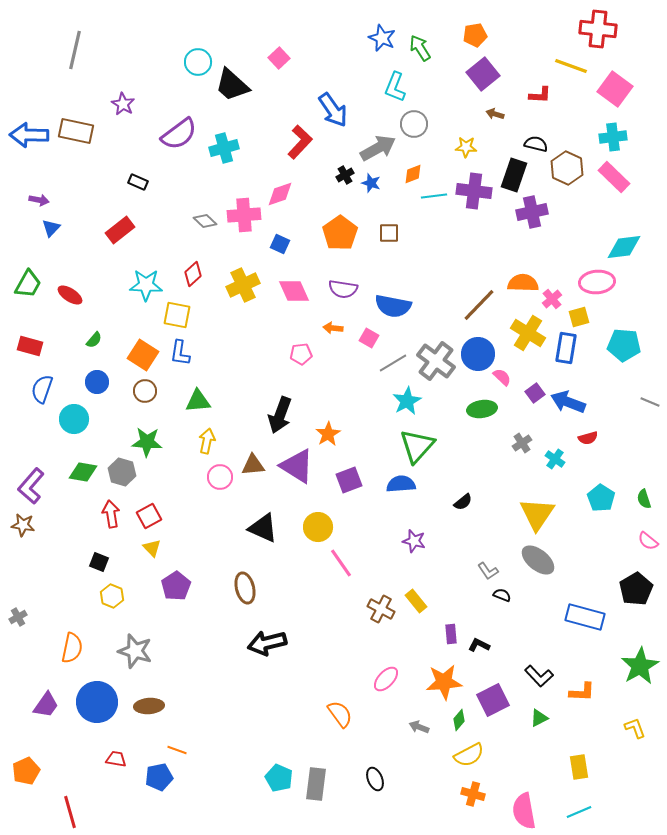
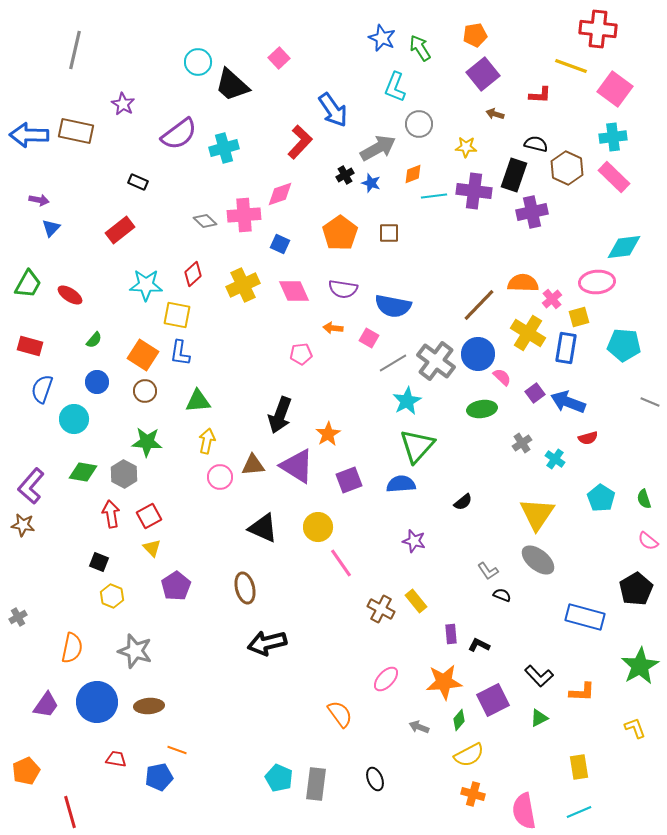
gray circle at (414, 124): moved 5 px right
gray hexagon at (122, 472): moved 2 px right, 2 px down; rotated 12 degrees clockwise
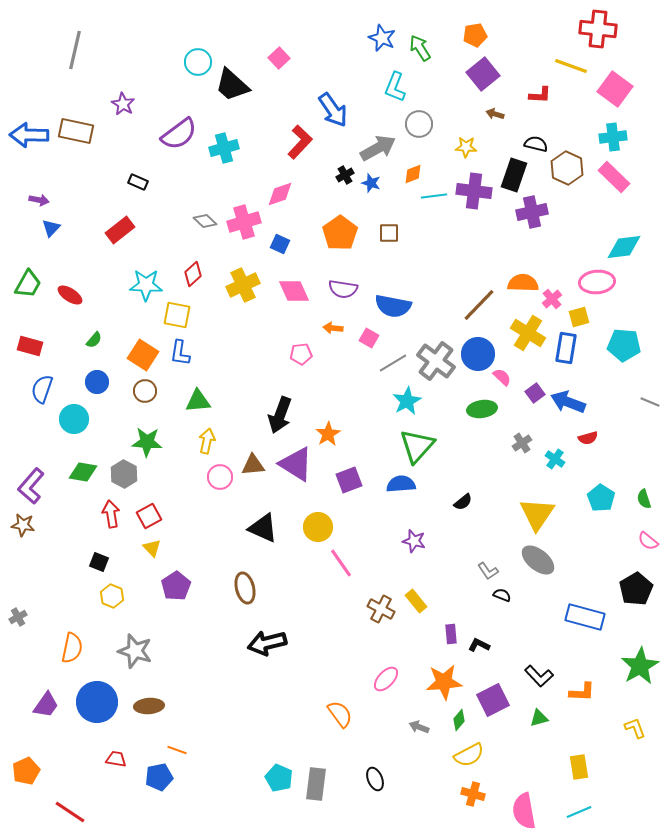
pink cross at (244, 215): moved 7 px down; rotated 12 degrees counterclockwise
purple triangle at (297, 466): moved 1 px left, 2 px up
green triangle at (539, 718): rotated 12 degrees clockwise
red line at (70, 812): rotated 40 degrees counterclockwise
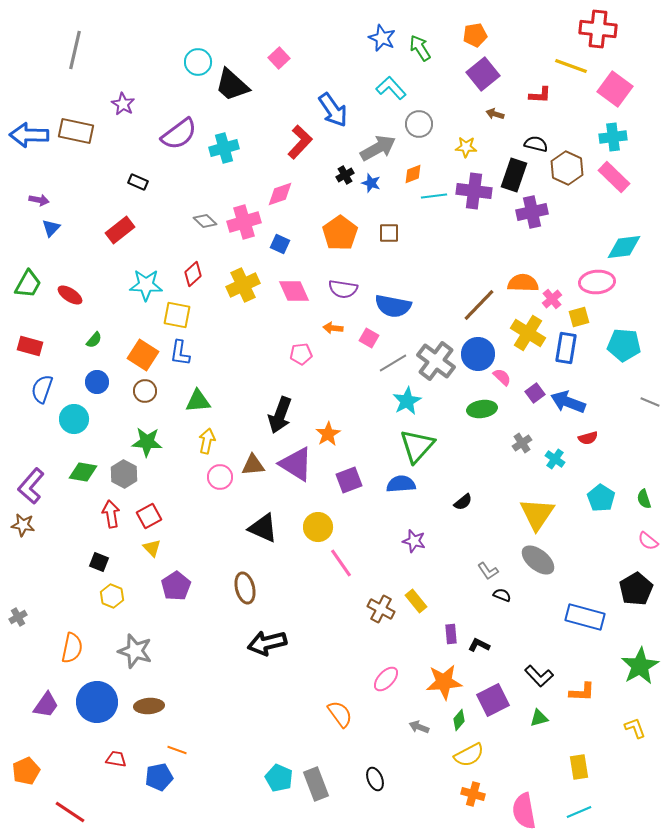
cyan L-shape at (395, 87): moved 4 px left, 1 px down; rotated 116 degrees clockwise
gray rectangle at (316, 784): rotated 28 degrees counterclockwise
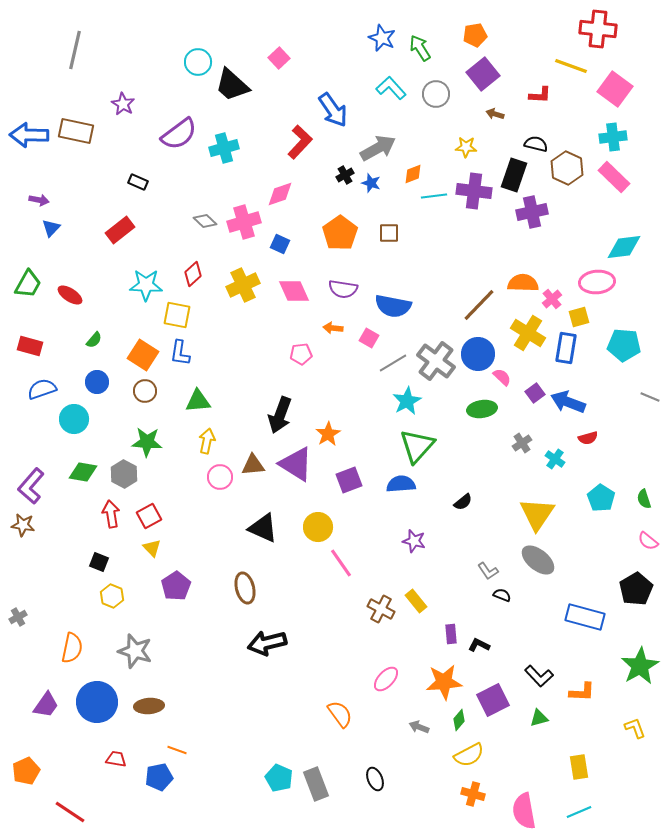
gray circle at (419, 124): moved 17 px right, 30 px up
blue semicircle at (42, 389): rotated 52 degrees clockwise
gray line at (650, 402): moved 5 px up
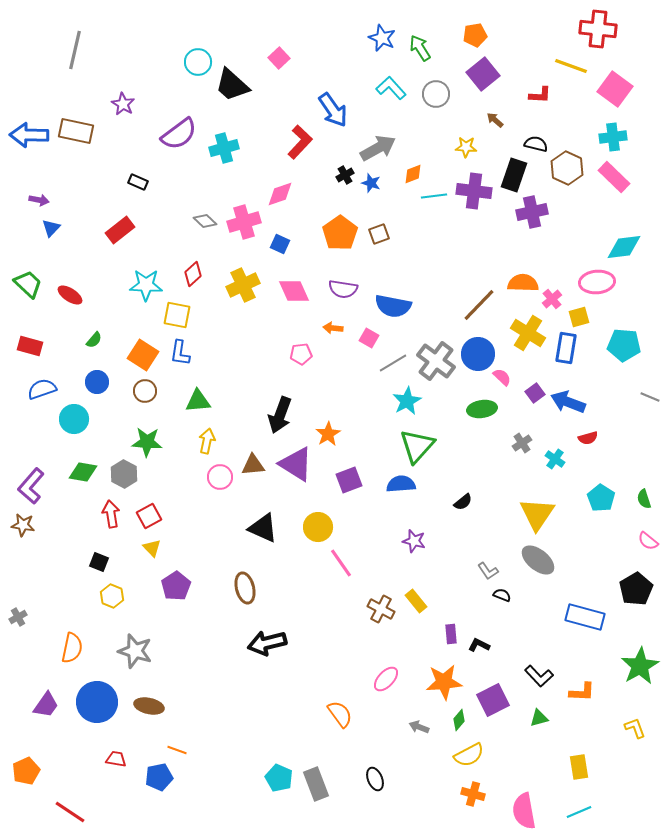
brown arrow at (495, 114): moved 6 px down; rotated 24 degrees clockwise
brown square at (389, 233): moved 10 px left, 1 px down; rotated 20 degrees counterclockwise
green trapezoid at (28, 284): rotated 76 degrees counterclockwise
brown ellipse at (149, 706): rotated 16 degrees clockwise
